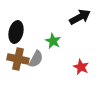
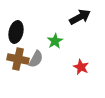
green star: moved 2 px right; rotated 14 degrees clockwise
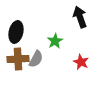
black arrow: rotated 80 degrees counterclockwise
brown cross: rotated 15 degrees counterclockwise
red star: moved 5 px up
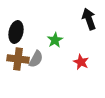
black arrow: moved 9 px right, 2 px down
green star: moved 1 px up
brown cross: rotated 10 degrees clockwise
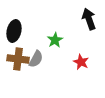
black ellipse: moved 2 px left, 1 px up
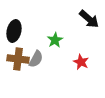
black arrow: rotated 150 degrees clockwise
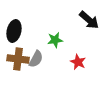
black arrow: moved 1 px down
green star: rotated 21 degrees clockwise
red star: moved 3 px left
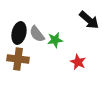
black ellipse: moved 5 px right, 2 px down
gray semicircle: moved 1 px right, 25 px up; rotated 114 degrees clockwise
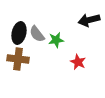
black arrow: rotated 125 degrees clockwise
green star: moved 1 px right
